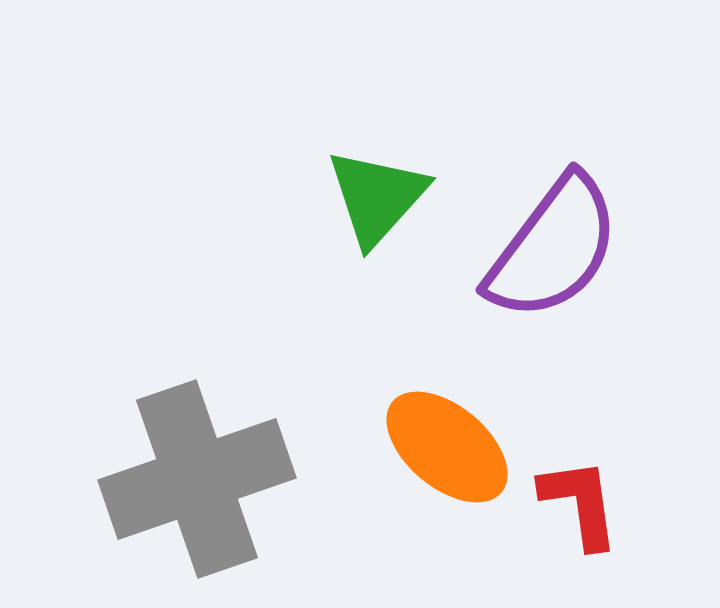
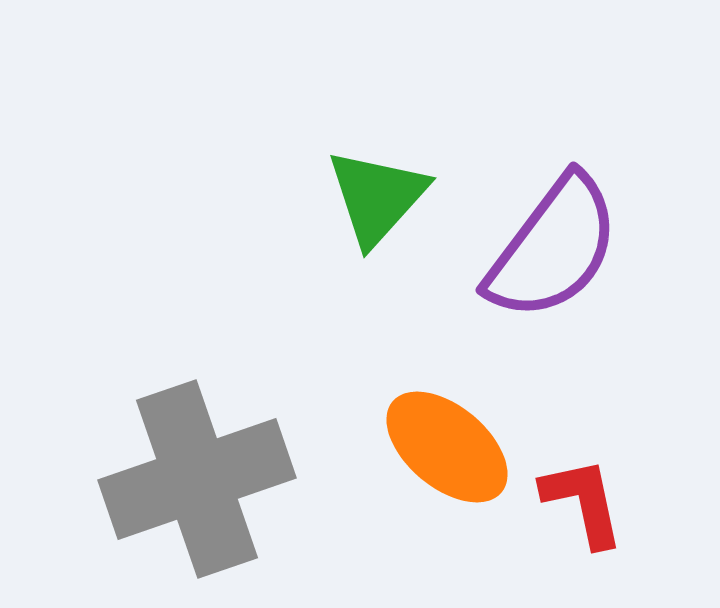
red L-shape: moved 3 px right, 1 px up; rotated 4 degrees counterclockwise
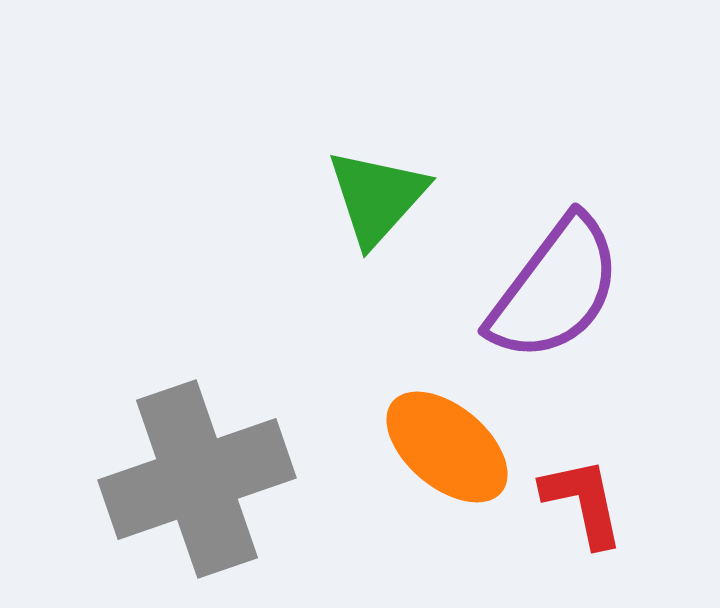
purple semicircle: moved 2 px right, 41 px down
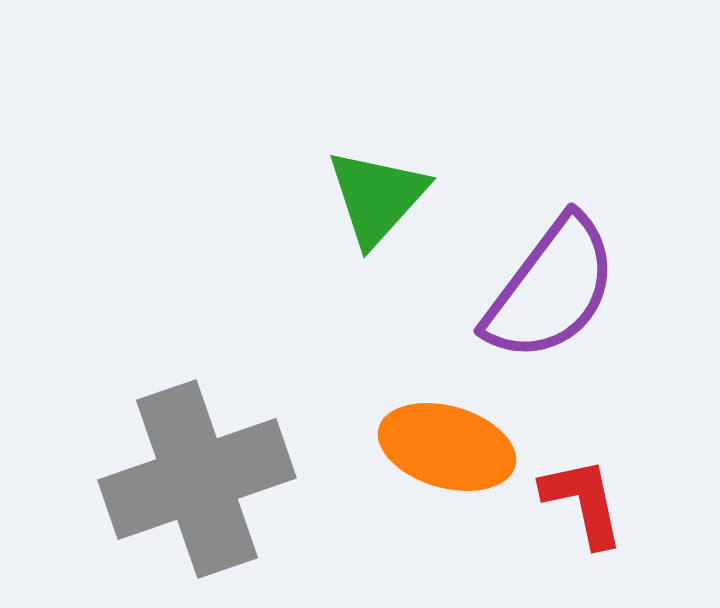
purple semicircle: moved 4 px left
orange ellipse: rotated 24 degrees counterclockwise
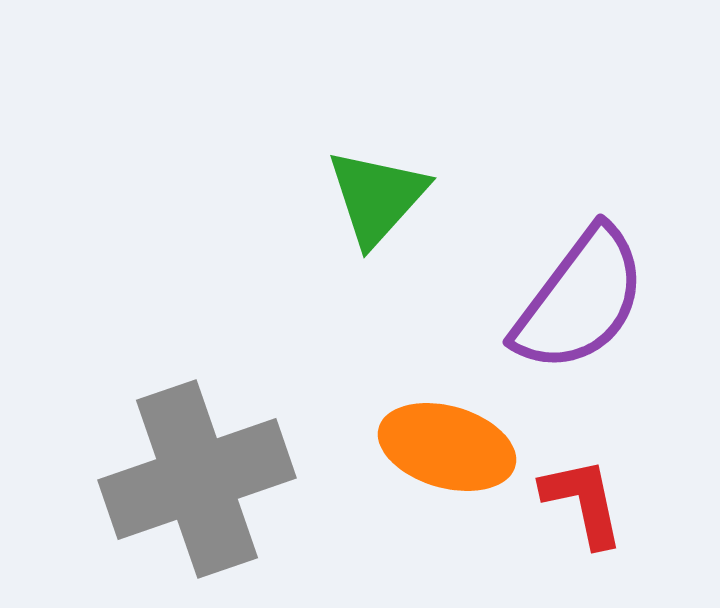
purple semicircle: moved 29 px right, 11 px down
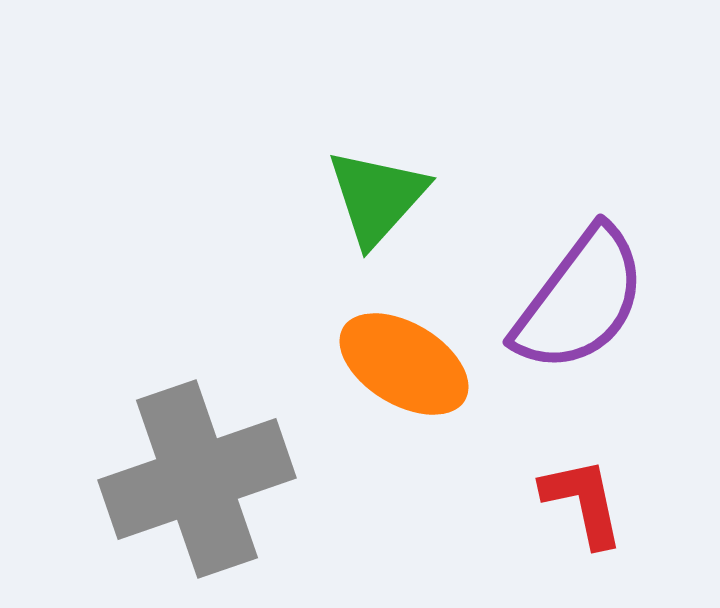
orange ellipse: moved 43 px left, 83 px up; rotated 15 degrees clockwise
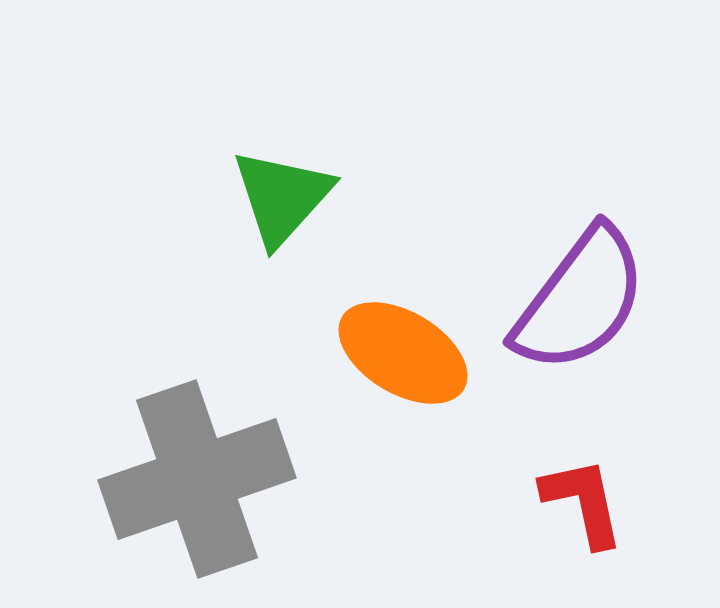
green triangle: moved 95 px left
orange ellipse: moved 1 px left, 11 px up
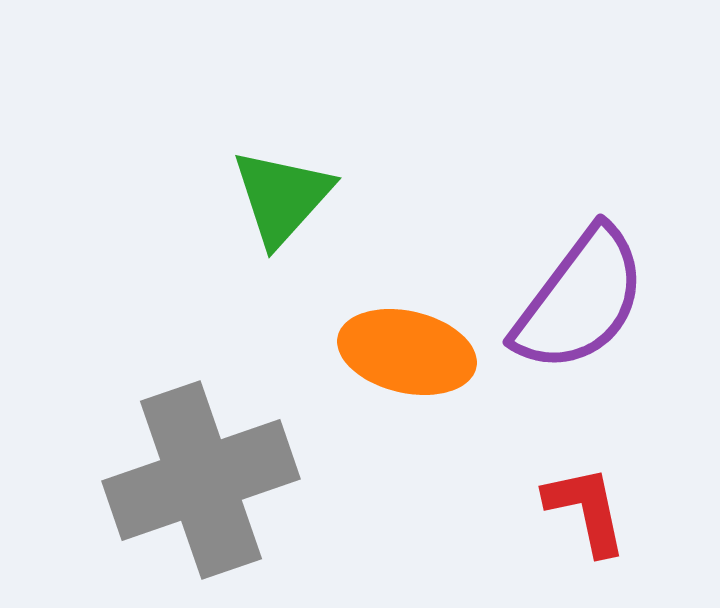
orange ellipse: moved 4 px right, 1 px up; rotated 18 degrees counterclockwise
gray cross: moved 4 px right, 1 px down
red L-shape: moved 3 px right, 8 px down
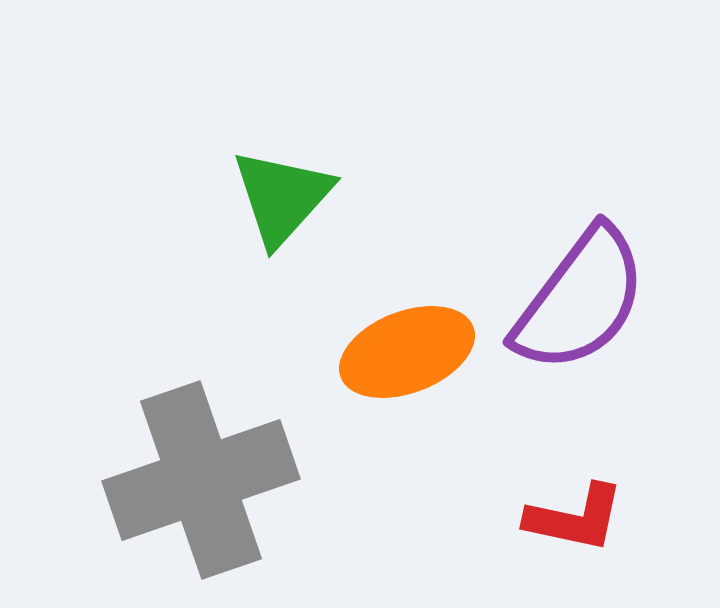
orange ellipse: rotated 34 degrees counterclockwise
red L-shape: moved 11 px left, 8 px down; rotated 114 degrees clockwise
